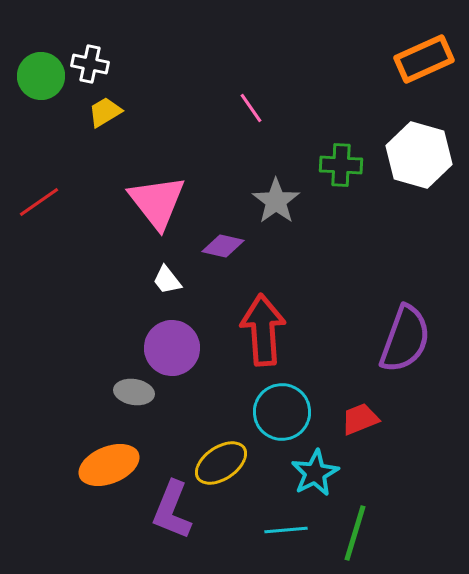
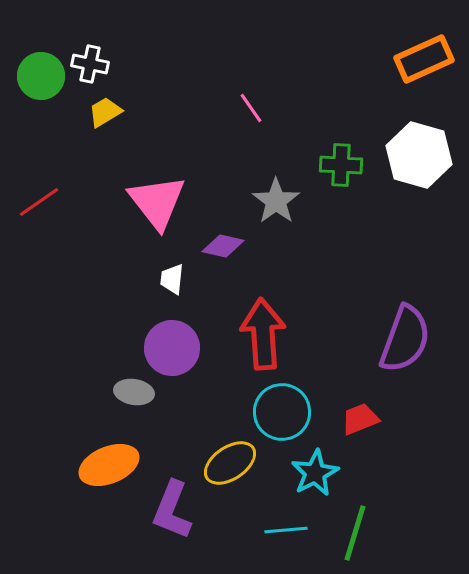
white trapezoid: moved 5 px right, 1 px up; rotated 44 degrees clockwise
red arrow: moved 4 px down
yellow ellipse: moved 9 px right
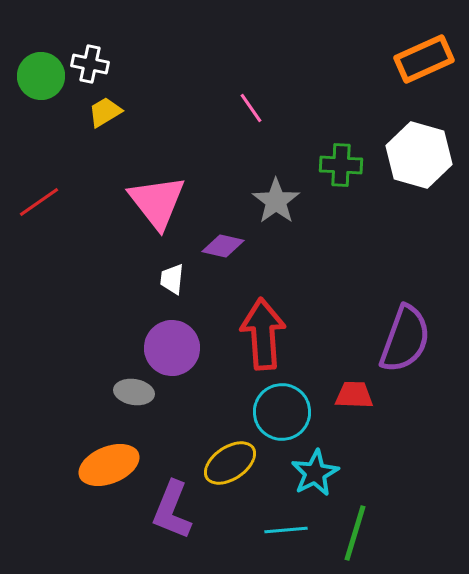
red trapezoid: moved 6 px left, 24 px up; rotated 24 degrees clockwise
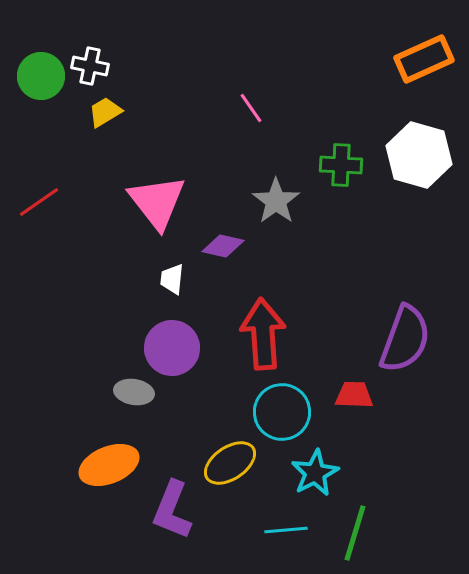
white cross: moved 2 px down
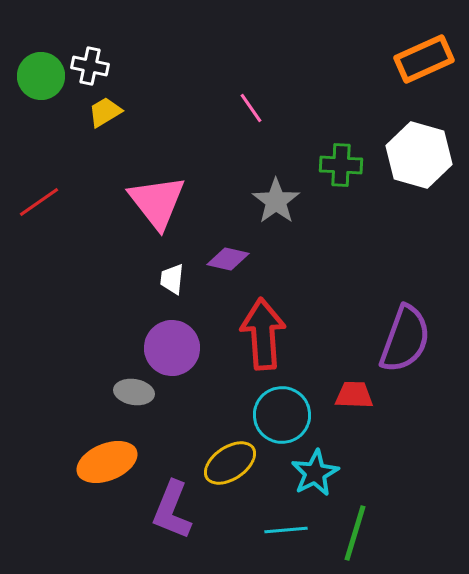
purple diamond: moved 5 px right, 13 px down
cyan circle: moved 3 px down
orange ellipse: moved 2 px left, 3 px up
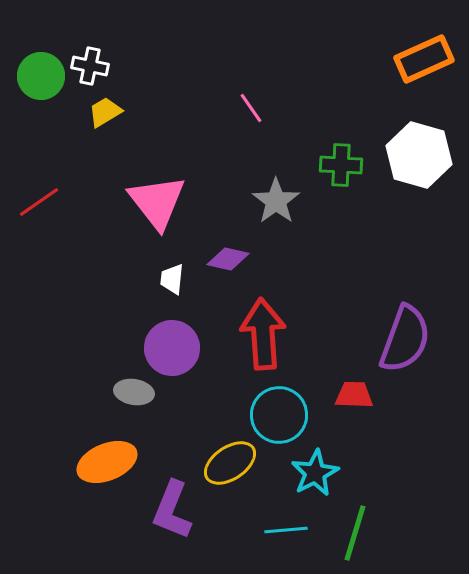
cyan circle: moved 3 px left
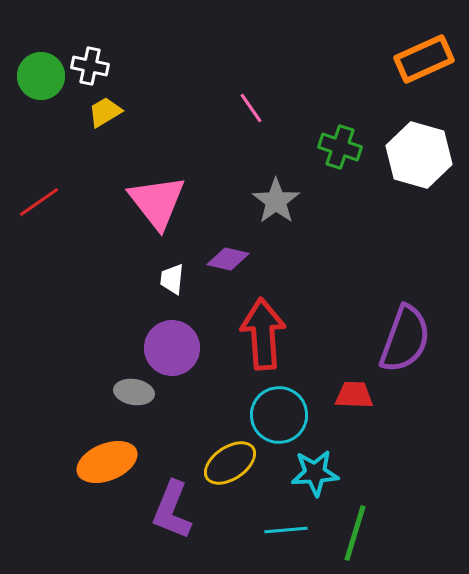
green cross: moved 1 px left, 18 px up; rotated 15 degrees clockwise
cyan star: rotated 24 degrees clockwise
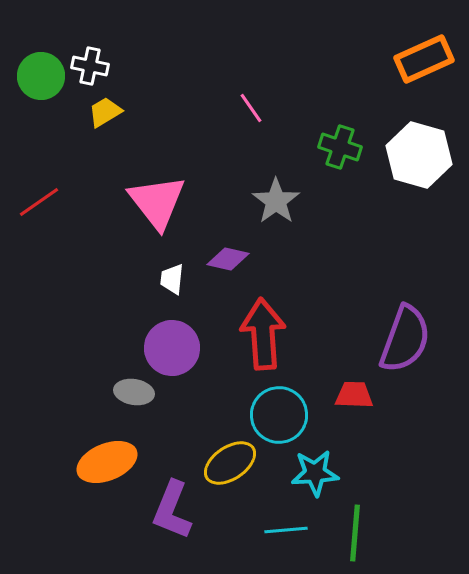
green line: rotated 12 degrees counterclockwise
